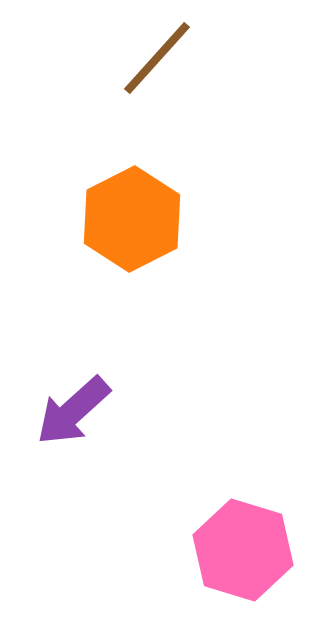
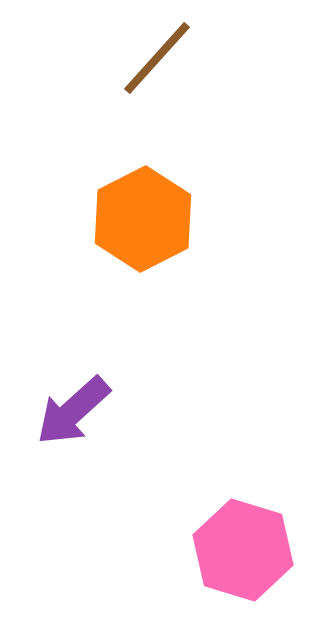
orange hexagon: moved 11 px right
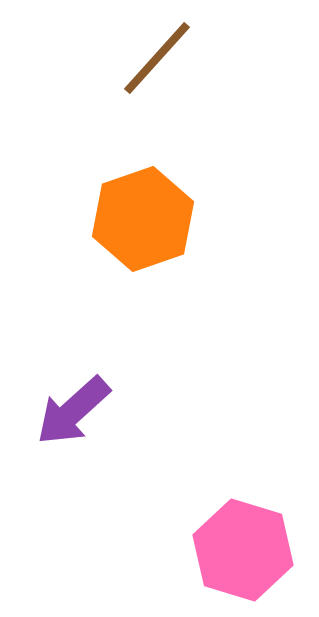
orange hexagon: rotated 8 degrees clockwise
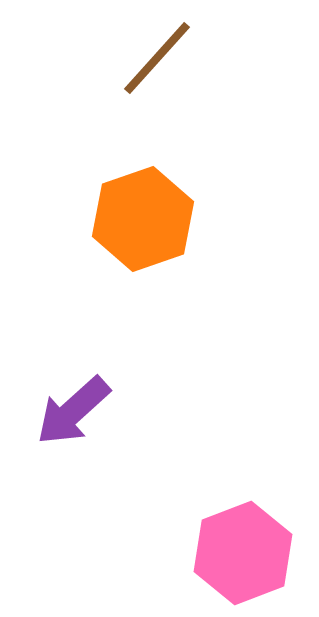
pink hexagon: moved 3 px down; rotated 22 degrees clockwise
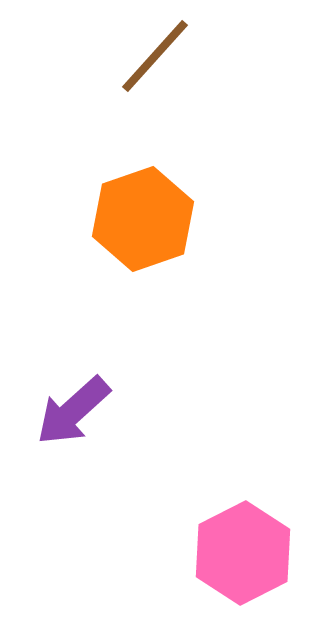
brown line: moved 2 px left, 2 px up
pink hexagon: rotated 6 degrees counterclockwise
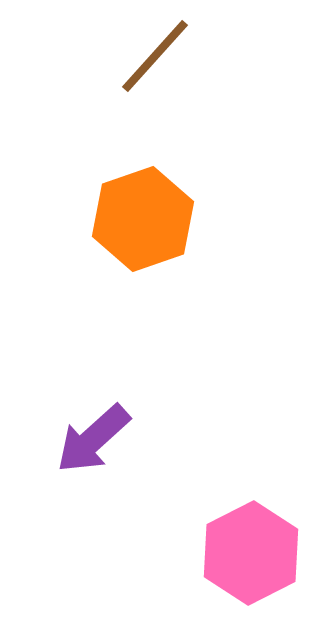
purple arrow: moved 20 px right, 28 px down
pink hexagon: moved 8 px right
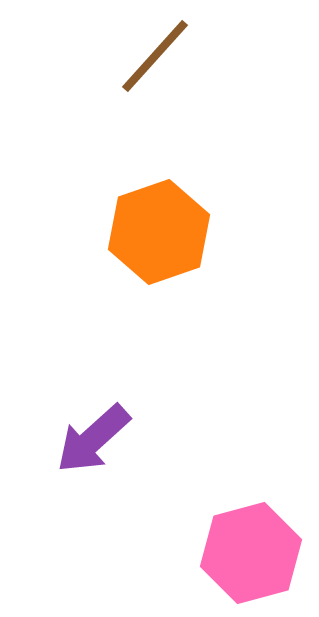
orange hexagon: moved 16 px right, 13 px down
pink hexagon: rotated 12 degrees clockwise
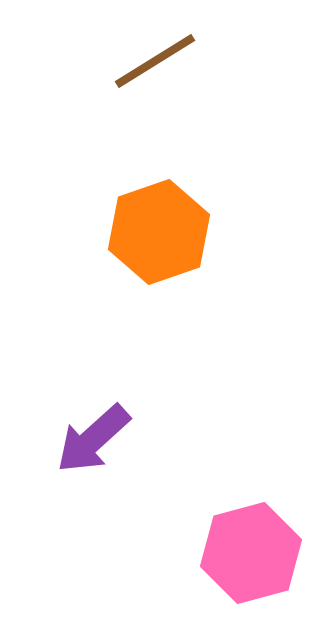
brown line: moved 5 px down; rotated 16 degrees clockwise
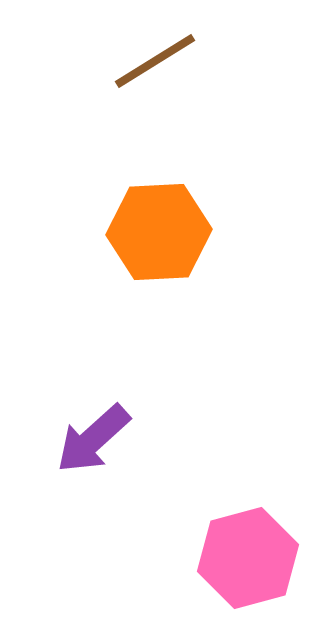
orange hexagon: rotated 16 degrees clockwise
pink hexagon: moved 3 px left, 5 px down
